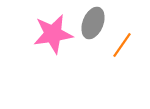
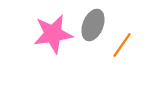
gray ellipse: moved 2 px down
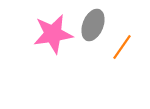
orange line: moved 2 px down
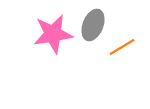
orange line: rotated 24 degrees clockwise
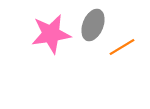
pink star: moved 2 px left
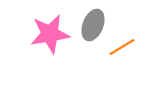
pink star: moved 1 px left
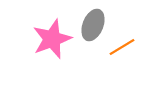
pink star: moved 2 px right, 5 px down; rotated 12 degrees counterclockwise
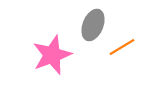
pink star: moved 16 px down
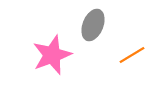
orange line: moved 10 px right, 8 px down
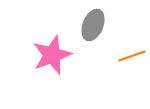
orange line: moved 1 px down; rotated 12 degrees clockwise
